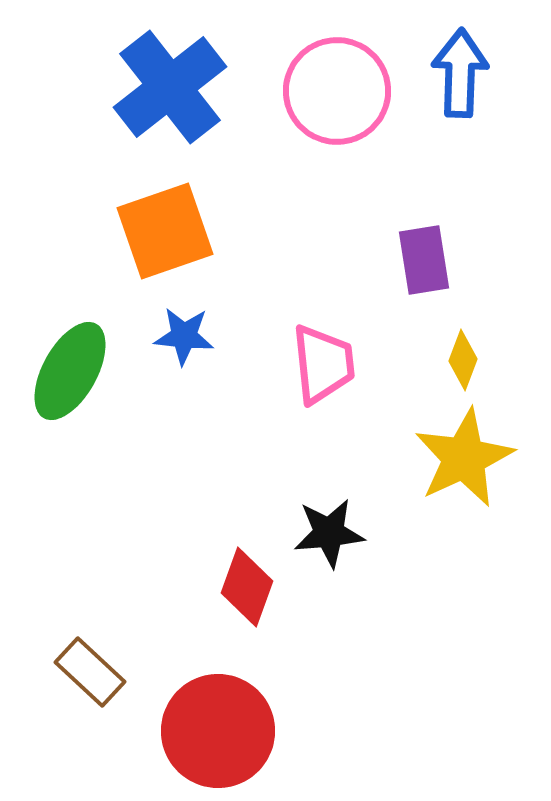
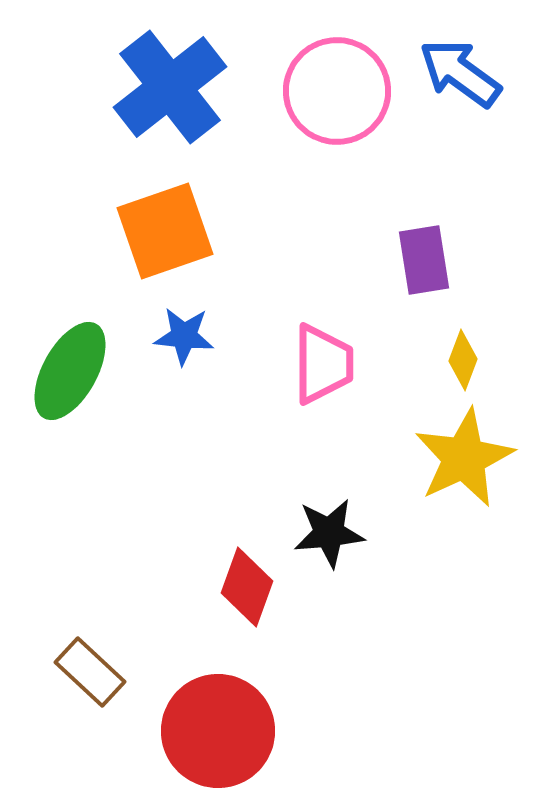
blue arrow: rotated 56 degrees counterclockwise
pink trapezoid: rotated 6 degrees clockwise
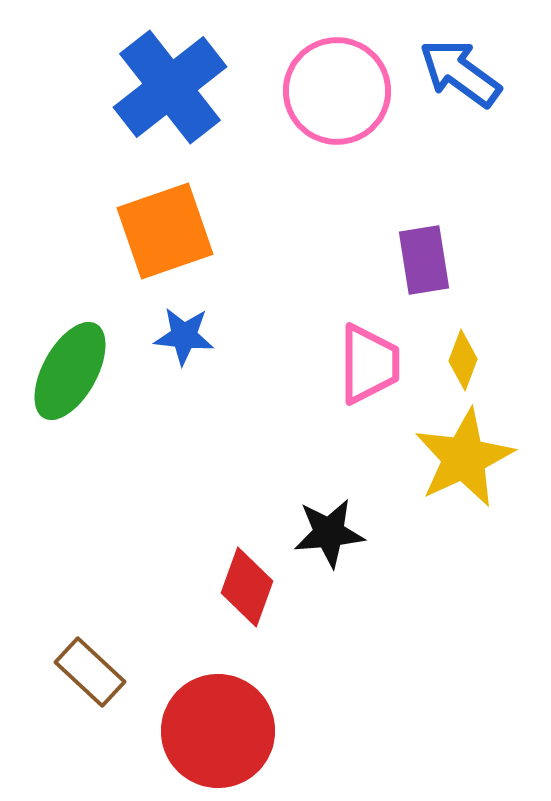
pink trapezoid: moved 46 px right
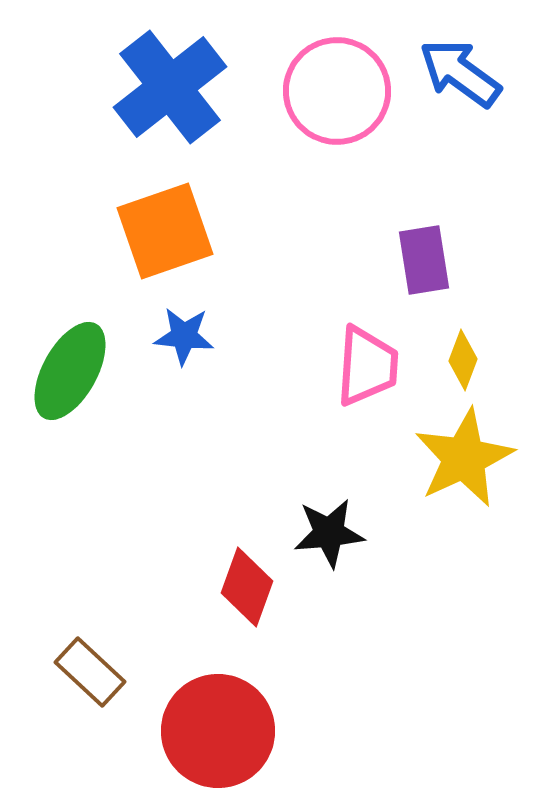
pink trapezoid: moved 2 px left, 2 px down; rotated 4 degrees clockwise
